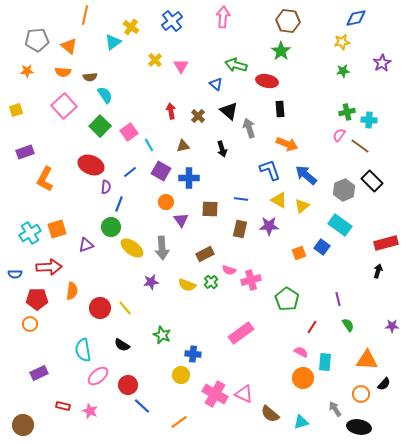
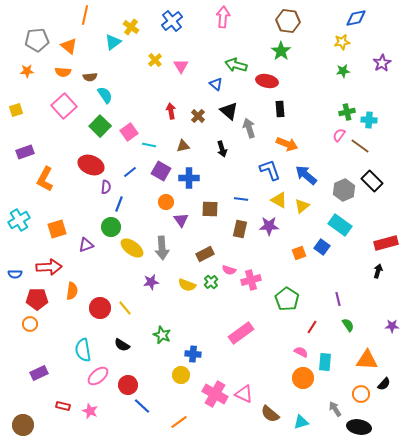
cyan line at (149, 145): rotated 48 degrees counterclockwise
cyan cross at (30, 233): moved 11 px left, 13 px up
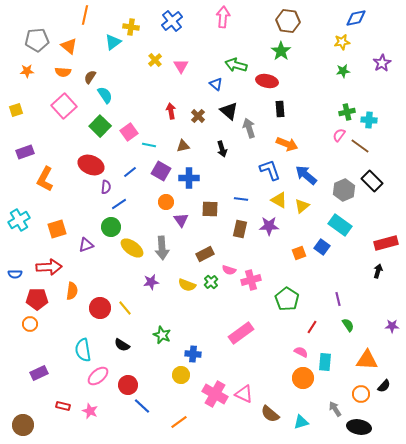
yellow cross at (131, 27): rotated 28 degrees counterclockwise
brown semicircle at (90, 77): rotated 128 degrees clockwise
blue line at (119, 204): rotated 35 degrees clockwise
black semicircle at (384, 384): moved 2 px down
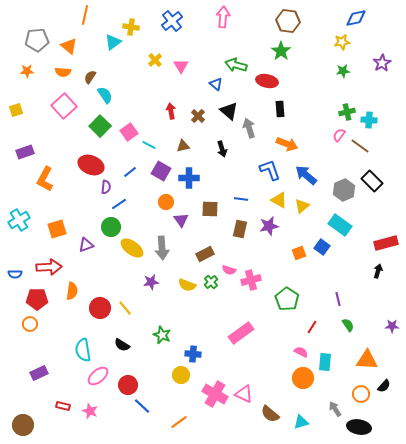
cyan line at (149, 145): rotated 16 degrees clockwise
purple star at (269, 226): rotated 12 degrees counterclockwise
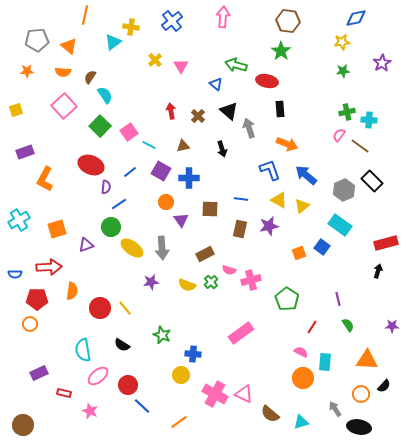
red rectangle at (63, 406): moved 1 px right, 13 px up
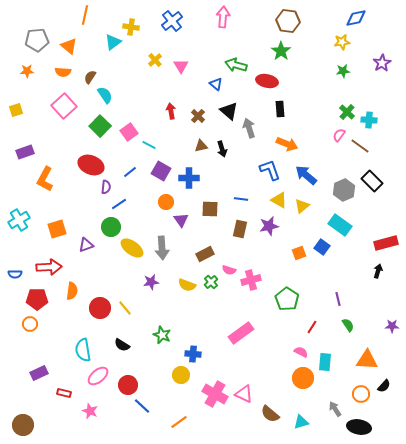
green cross at (347, 112): rotated 35 degrees counterclockwise
brown triangle at (183, 146): moved 18 px right
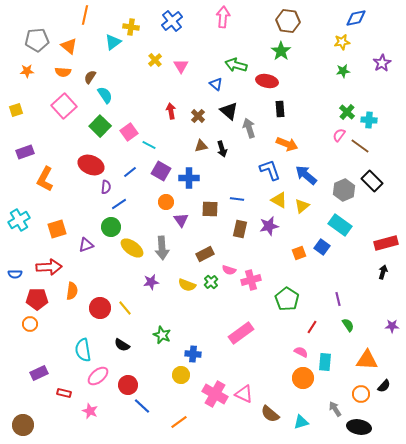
blue line at (241, 199): moved 4 px left
black arrow at (378, 271): moved 5 px right, 1 px down
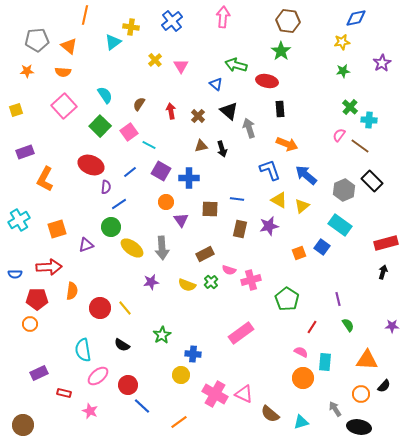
brown semicircle at (90, 77): moved 49 px right, 27 px down
green cross at (347, 112): moved 3 px right, 5 px up
green star at (162, 335): rotated 18 degrees clockwise
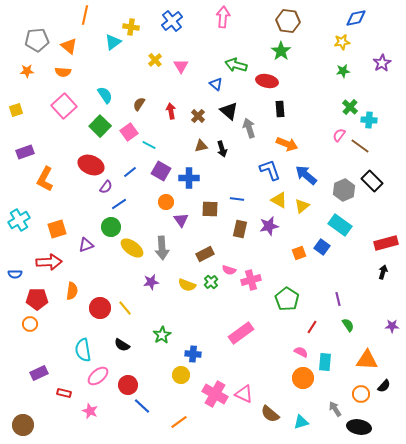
purple semicircle at (106, 187): rotated 32 degrees clockwise
red arrow at (49, 267): moved 5 px up
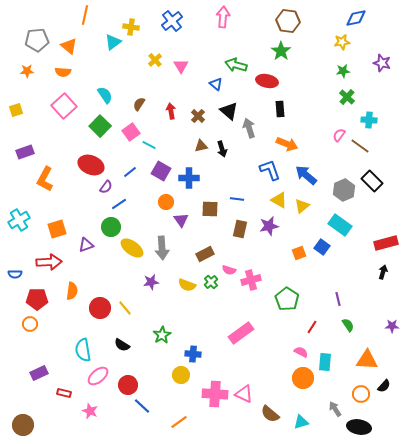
purple star at (382, 63): rotated 24 degrees counterclockwise
green cross at (350, 107): moved 3 px left, 10 px up
pink square at (129, 132): moved 2 px right
pink cross at (215, 394): rotated 25 degrees counterclockwise
